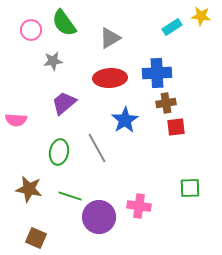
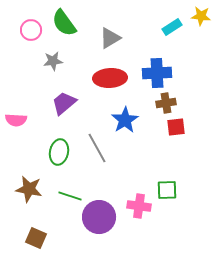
green square: moved 23 px left, 2 px down
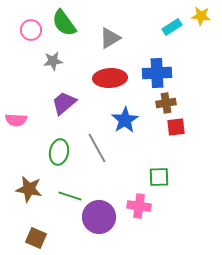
green square: moved 8 px left, 13 px up
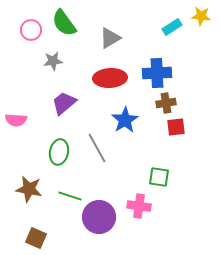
green square: rotated 10 degrees clockwise
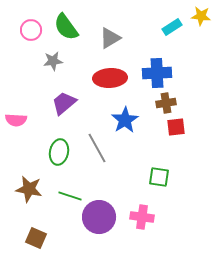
green semicircle: moved 2 px right, 4 px down
pink cross: moved 3 px right, 11 px down
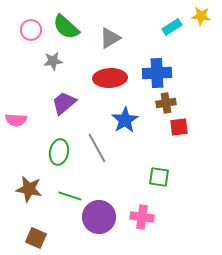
green semicircle: rotated 12 degrees counterclockwise
red square: moved 3 px right
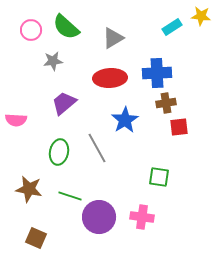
gray triangle: moved 3 px right
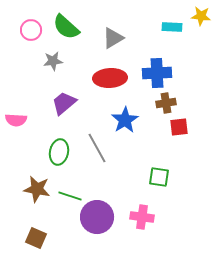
cyan rectangle: rotated 36 degrees clockwise
brown star: moved 8 px right
purple circle: moved 2 px left
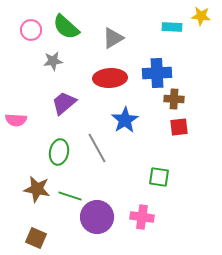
brown cross: moved 8 px right, 4 px up; rotated 12 degrees clockwise
